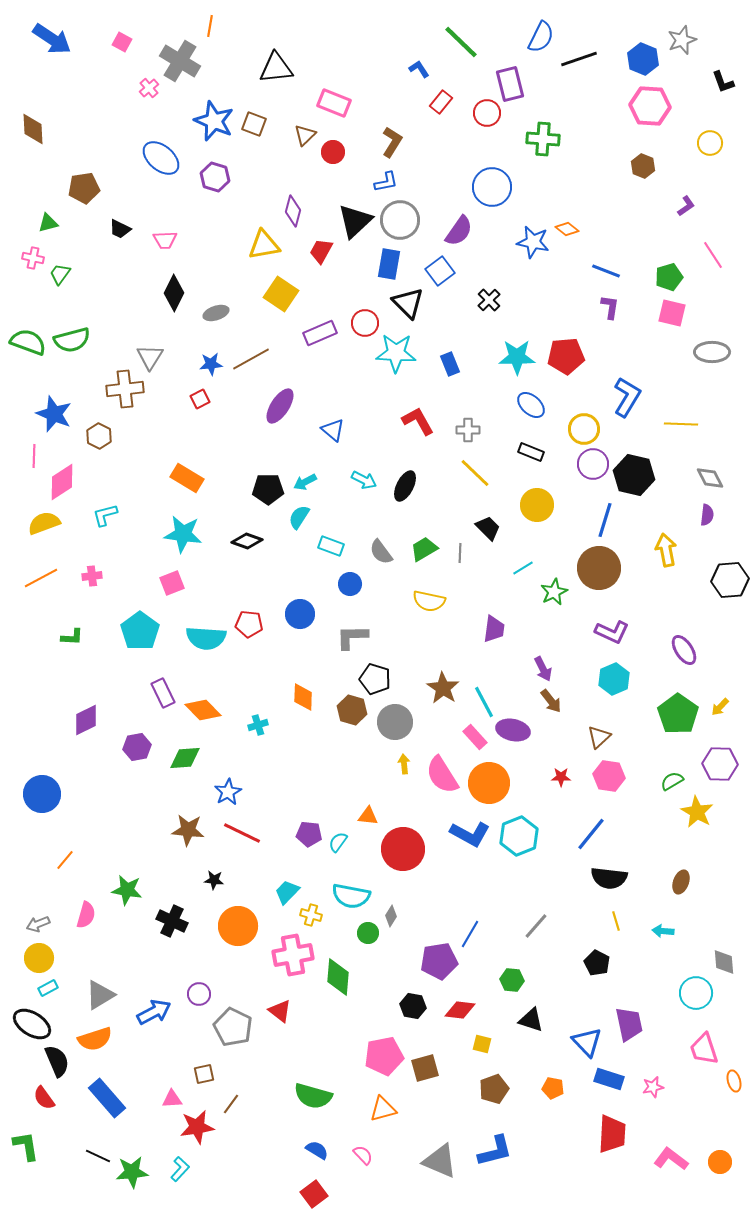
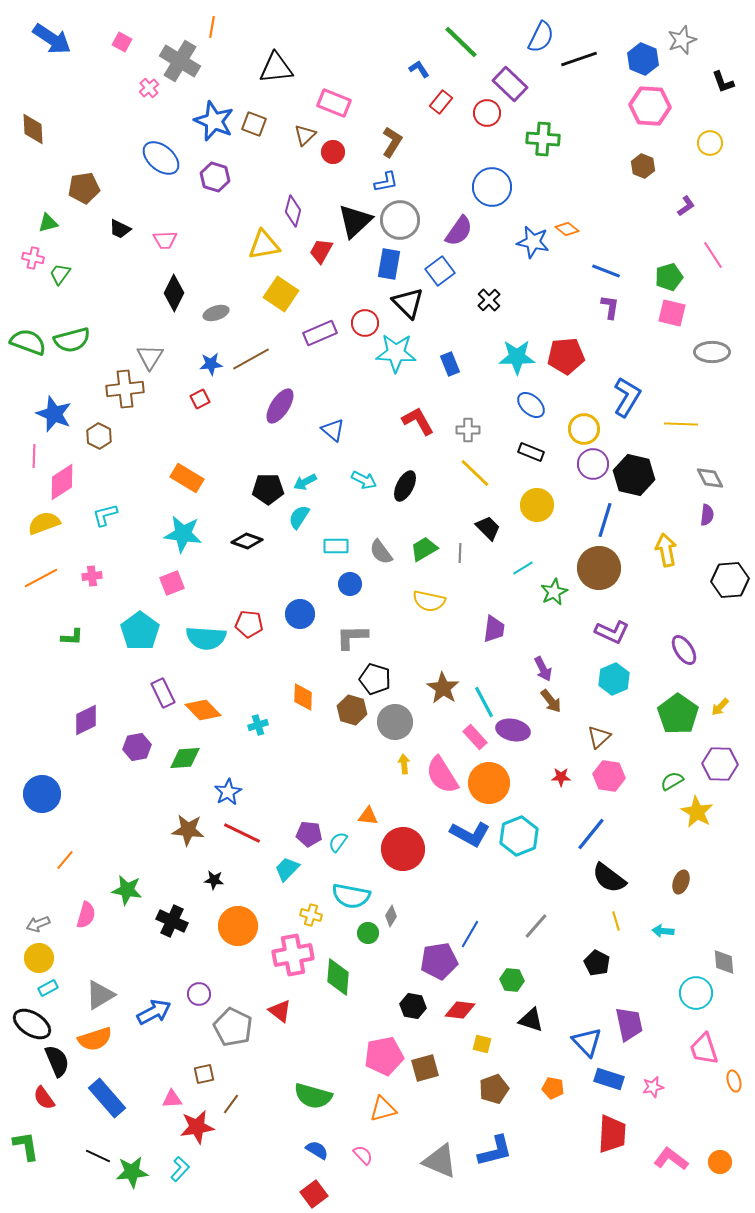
orange line at (210, 26): moved 2 px right, 1 px down
purple rectangle at (510, 84): rotated 32 degrees counterclockwise
cyan rectangle at (331, 546): moved 5 px right; rotated 20 degrees counterclockwise
black semicircle at (609, 878): rotated 30 degrees clockwise
cyan trapezoid at (287, 892): moved 23 px up
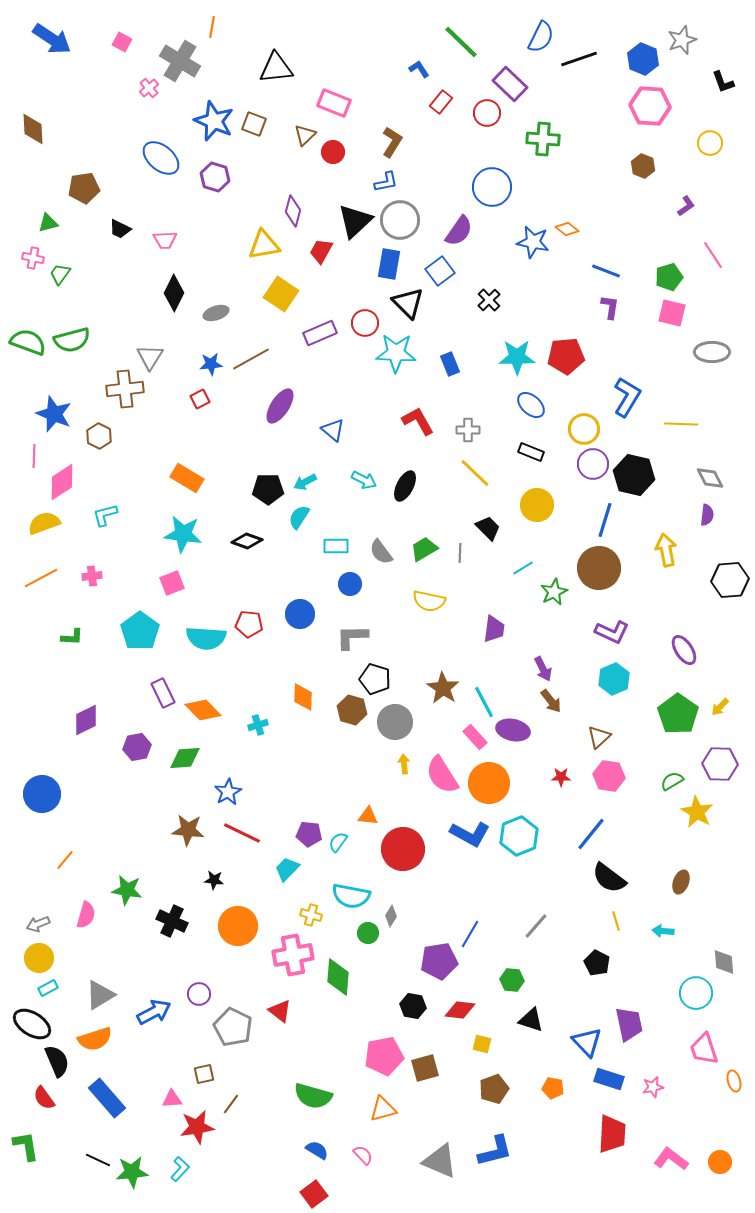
black line at (98, 1156): moved 4 px down
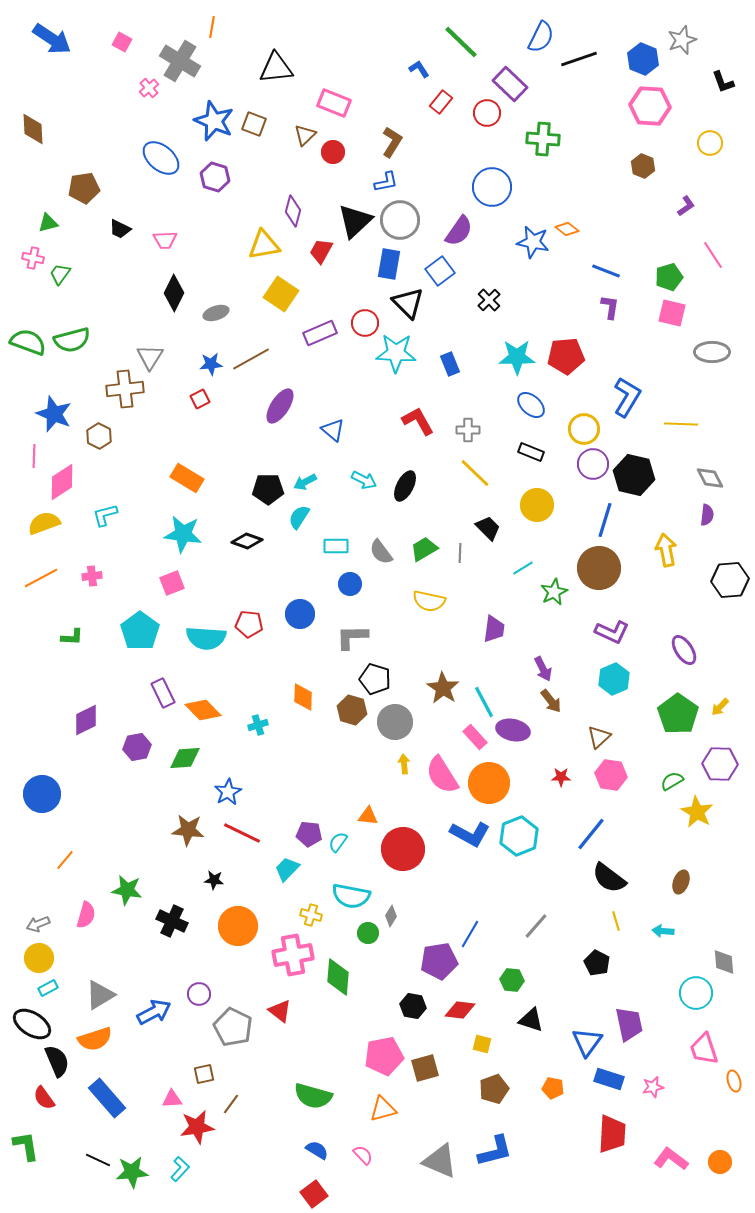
pink hexagon at (609, 776): moved 2 px right, 1 px up
blue triangle at (587, 1042): rotated 20 degrees clockwise
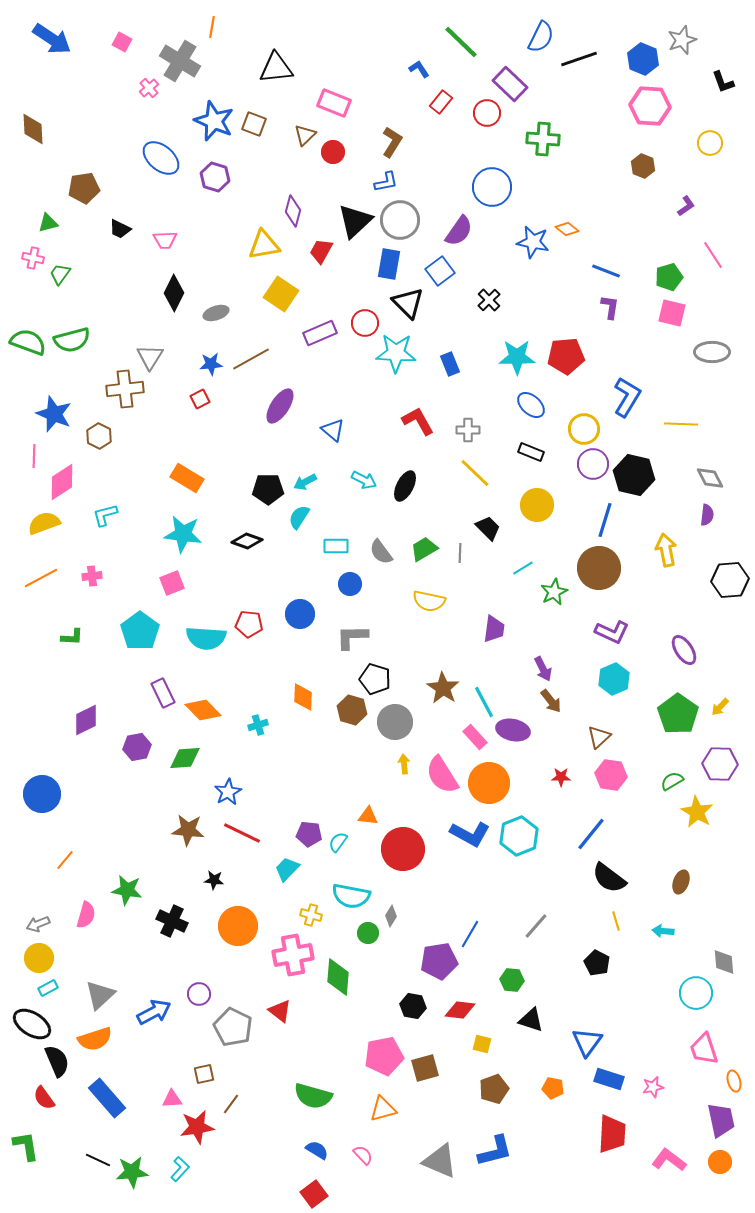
gray triangle at (100, 995): rotated 12 degrees counterclockwise
purple trapezoid at (629, 1024): moved 92 px right, 96 px down
pink L-shape at (671, 1159): moved 2 px left, 1 px down
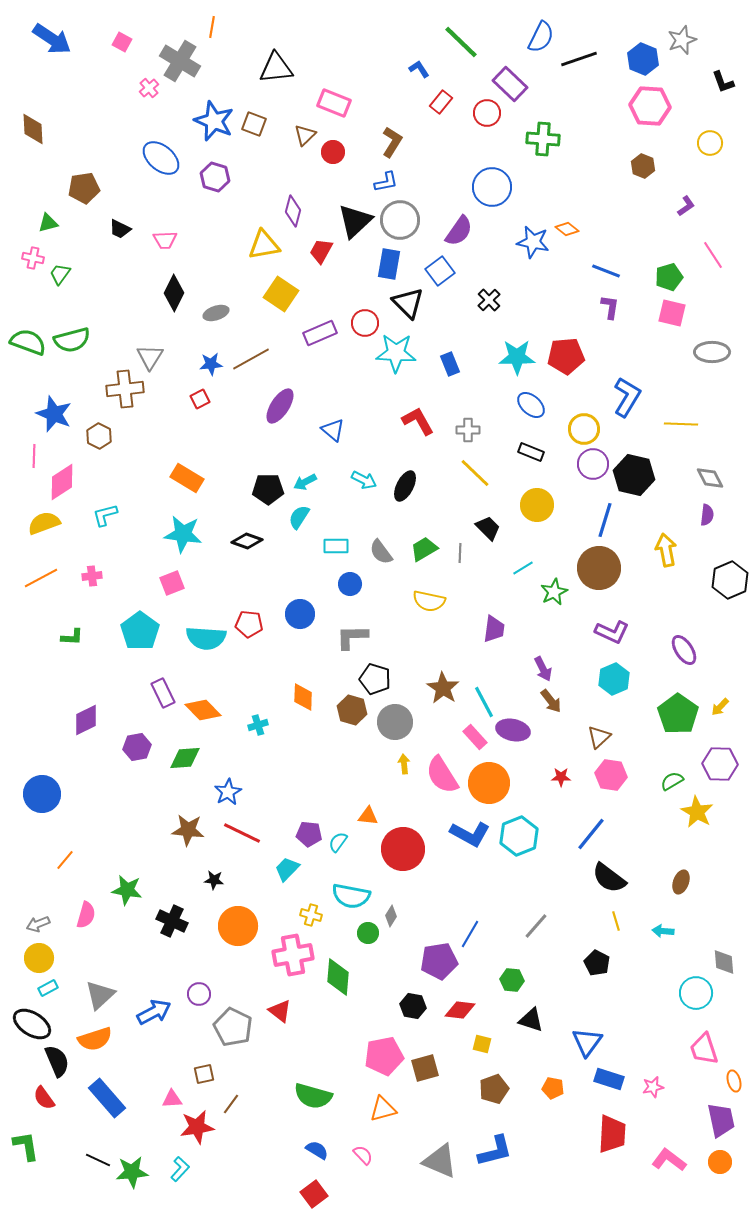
black hexagon at (730, 580): rotated 18 degrees counterclockwise
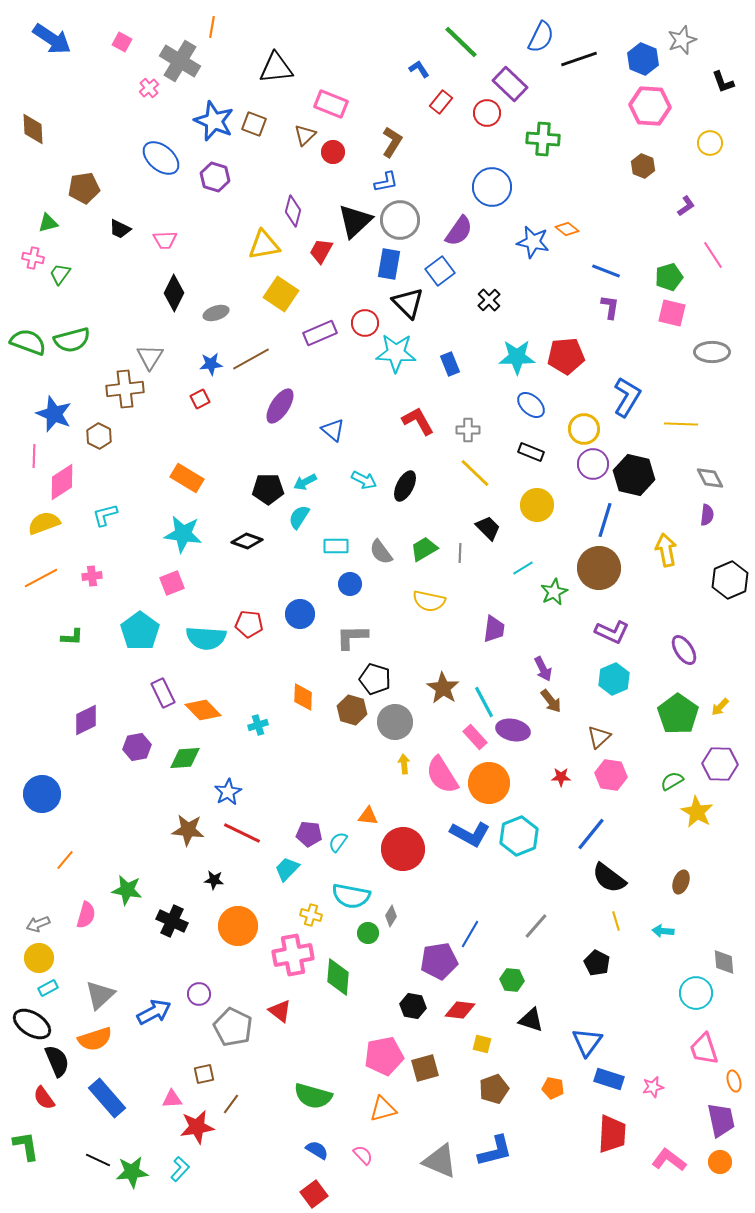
pink rectangle at (334, 103): moved 3 px left, 1 px down
